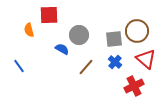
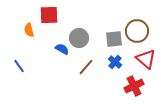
gray circle: moved 3 px down
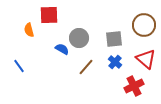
brown circle: moved 7 px right, 6 px up
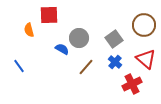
gray square: rotated 30 degrees counterclockwise
red cross: moved 2 px left, 2 px up
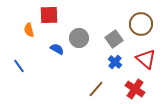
brown circle: moved 3 px left, 1 px up
blue semicircle: moved 5 px left
brown line: moved 10 px right, 22 px down
red cross: moved 3 px right, 5 px down; rotated 30 degrees counterclockwise
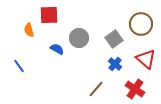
blue cross: moved 2 px down
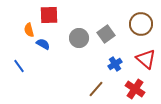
gray square: moved 8 px left, 5 px up
blue semicircle: moved 14 px left, 5 px up
blue cross: rotated 16 degrees clockwise
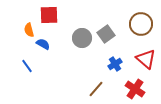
gray circle: moved 3 px right
blue line: moved 8 px right
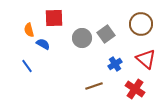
red square: moved 5 px right, 3 px down
brown line: moved 2 px left, 3 px up; rotated 30 degrees clockwise
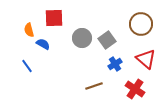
gray square: moved 1 px right, 6 px down
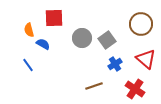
blue line: moved 1 px right, 1 px up
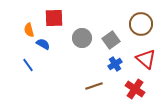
gray square: moved 4 px right
